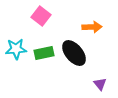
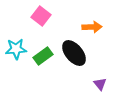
green rectangle: moved 1 px left, 3 px down; rotated 24 degrees counterclockwise
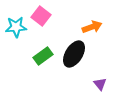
orange arrow: rotated 18 degrees counterclockwise
cyan star: moved 22 px up
black ellipse: moved 1 px down; rotated 72 degrees clockwise
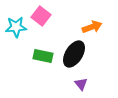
green rectangle: rotated 48 degrees clockwise
purple triangle: moved 19 px left
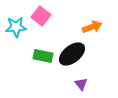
black ellipse: moved 2 px left; rotated 20 degrees clockwise
